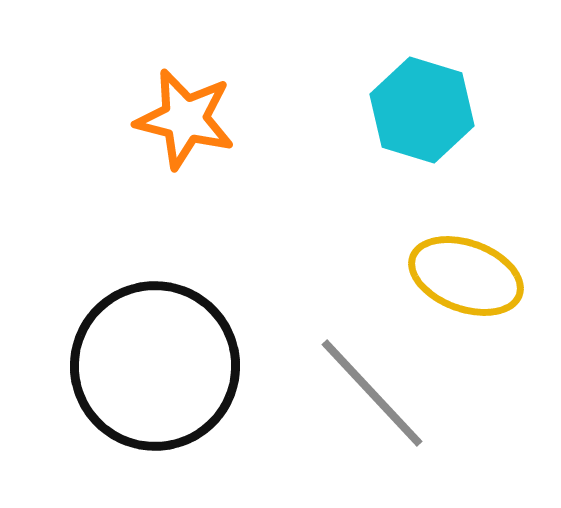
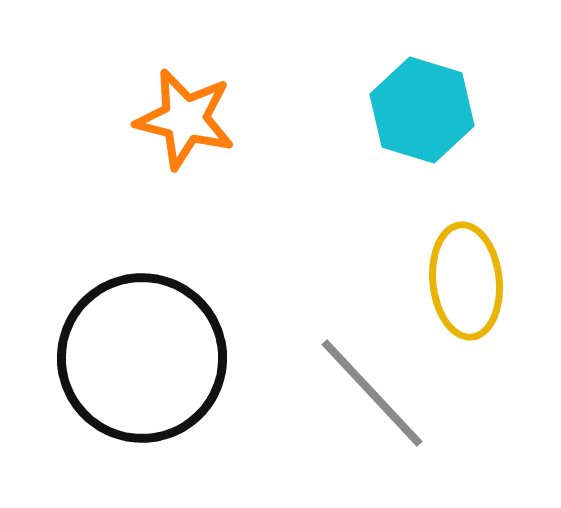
yellow ellipse: moved 5 px down; rotated 64 degrees clockwise
black circle: moved 13 px left, 8 px up
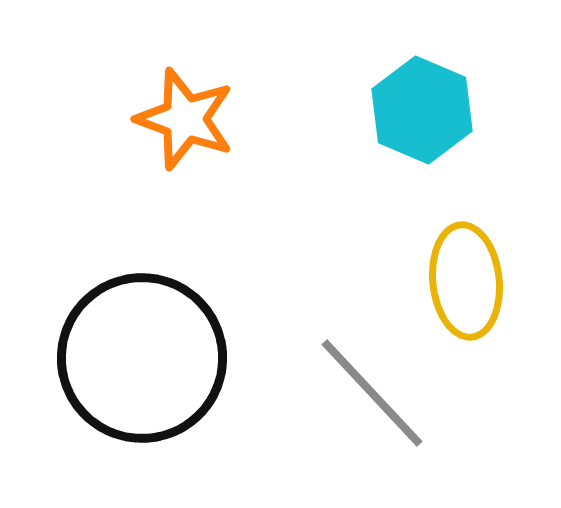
cyan hexagon: rotated 6 degrees clockwise
orange star: rotated 6 degrees clockwise
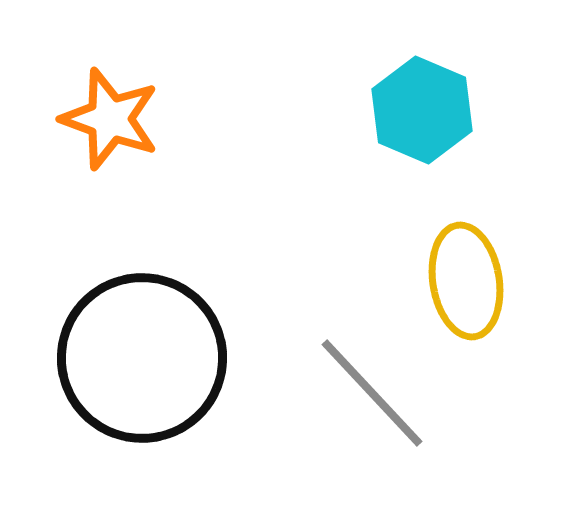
orange star: moved 75 px left
yellow ellipse: rotated 3 degrees counterclockwise
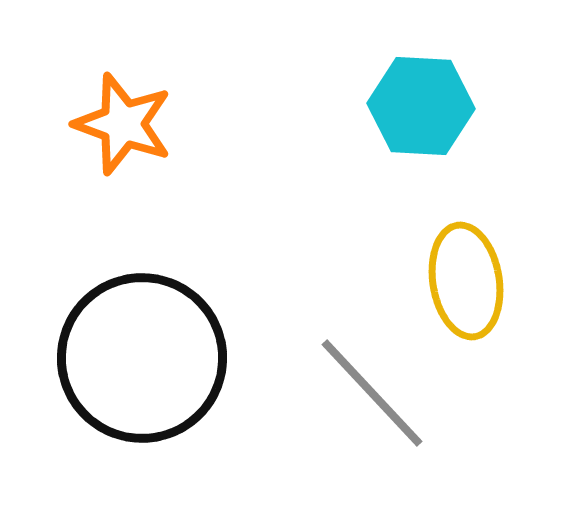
cyan hexagon: moved 1 px left, 4 px up; rotated 20 degrees counterclockwise
orange star: moved 13 px right, 5 px down
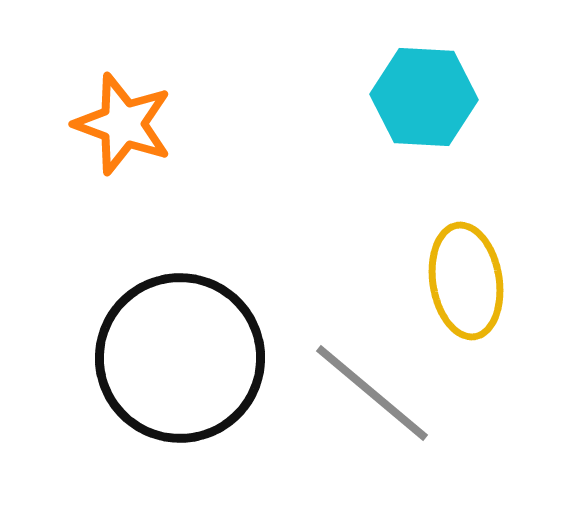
cyan hexagon: moved 3 px right, 9 px up
black circle: moved 38 px right
gray line: rotated 7 degrees counterclockwise
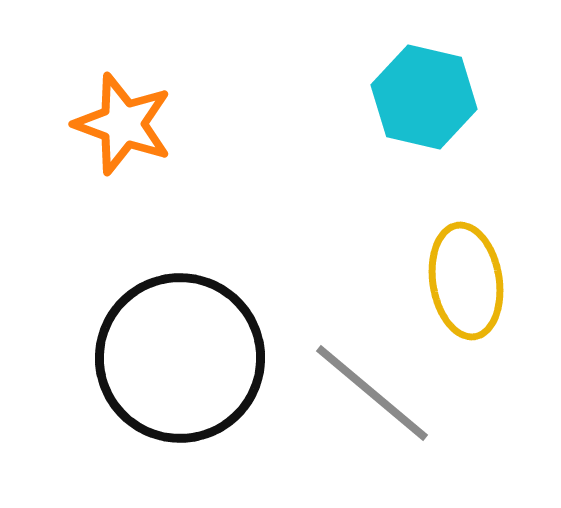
cyan hexagon: rotated 10 degrees clockwise
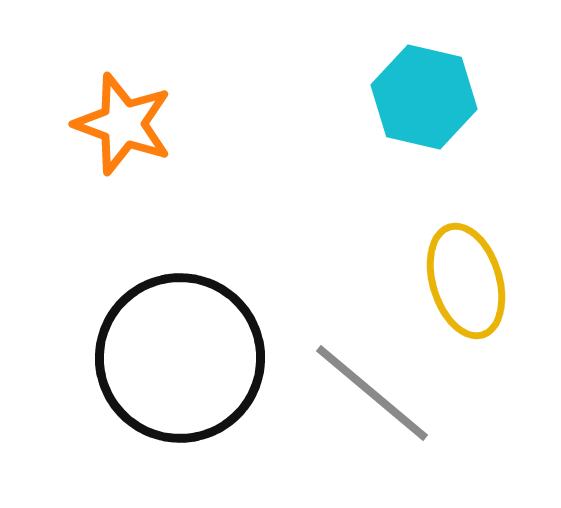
yellow ellipse: rotated 8 degrees counterclockwise
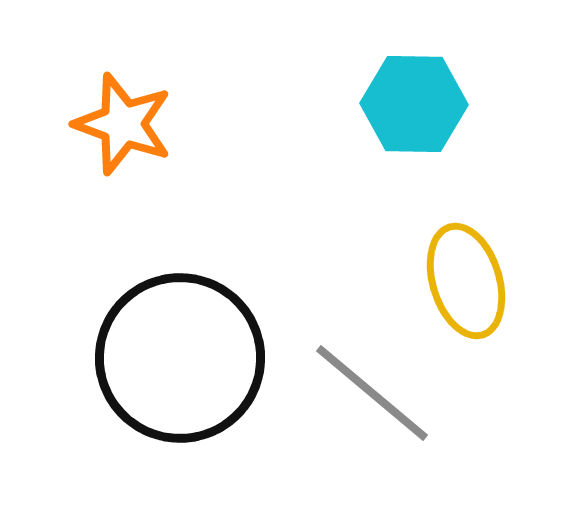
cyan hexagon: moved 10 px left, 7 px down; rotated 12 degrees counterclockwise
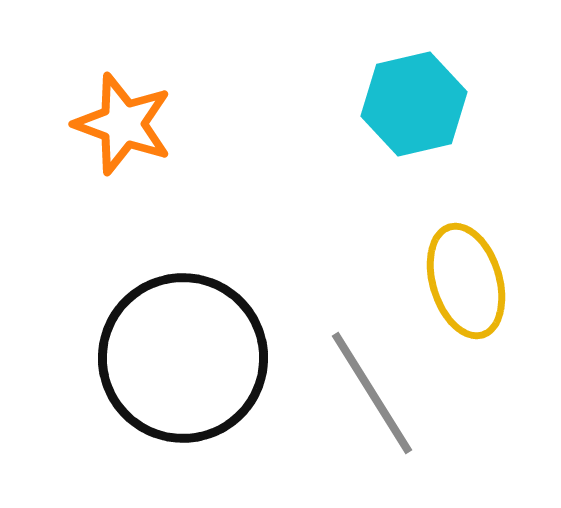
cyan hexagon: rotated 14 degrees counterclockwise
black circle: moved 3 px right
gray line: rotated 18 degrees clockwise
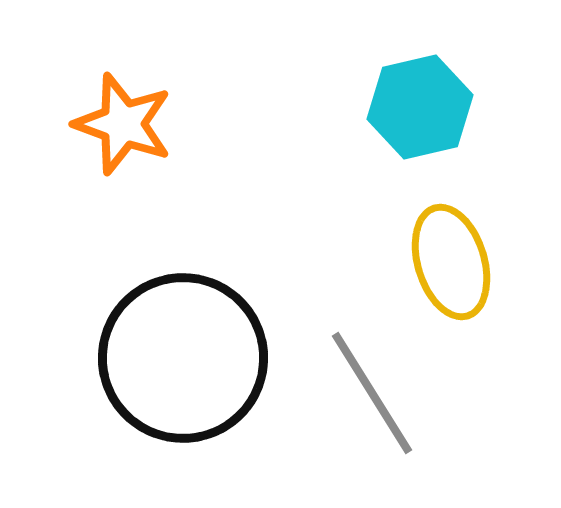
cyan hexagon: moved 6 px right, 3 px down
yellow ellipse: moved 15 px left, 19 px up
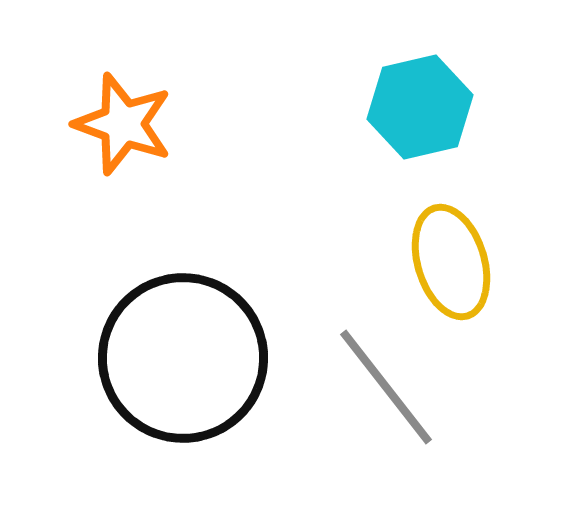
gray line: moved 14 px right, 6 px up; rotated 6 degrees counterclockwise
